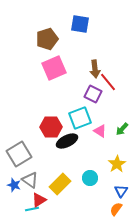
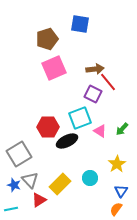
brown arrow: rotated 90 degrees counterclockwise
red hexagon: moved 3 px left
gray triangle: rotated 12 degrees clockwise
cyan line: moved 21 px left
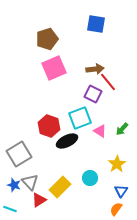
blue square: moved 16 px right
red hexagon: moved 1 px right, 1 px up; rotated 20 degrees clockwise
gray triangle: moved 2 px down
yellow rectangle: moved 3 px down
cyan line: moved 1 px left; rotated 32 degrees clockwise
